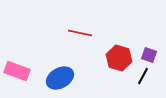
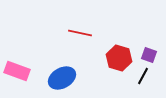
blue ellipse: moved 2 px right
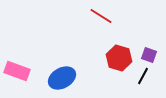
red line: moved 21 px right, 17 px up; rotated 20 degrees clockwise
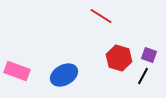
blue ellipse: moved 2 px right, 3 px up
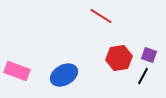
red hexagon: rotated 25 degrees counterclockwise
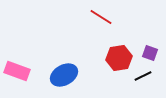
red line: moved 1 px down
purple square: moved 1 px right, 2 px up
black line: rotated 36 degrees clockwise
